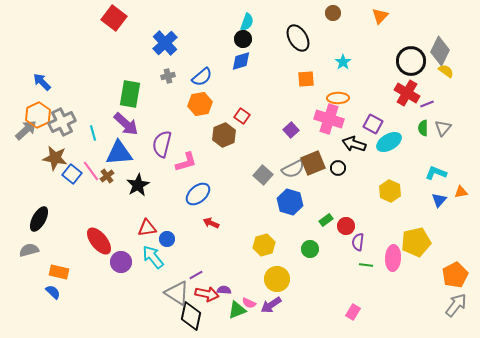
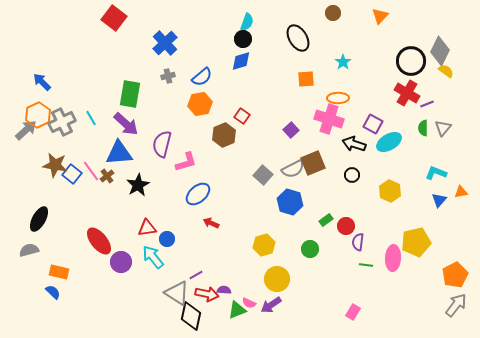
cyan line at (93, 133): moved 2 px left, 15 px up; rotated 14 degrees counterclockwise
brown star at (55, 158): moved 7 px down
black circle at (338, 168): moved 14 px right, 7 px down
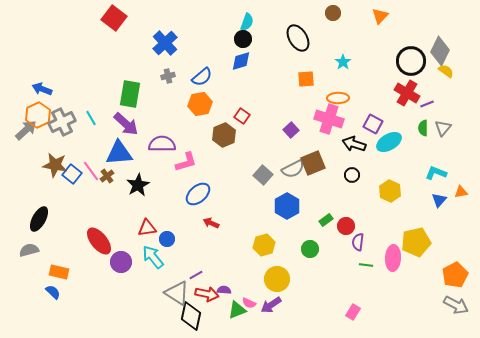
blue arrow at (42, 82): moved 7 px down; rotated 24 degrees counterclockwise
purple semicircle at (162, 144): rotated 76 degrees clockwise
blue hexagon at (290, 202): moved 3 px left, 4 px down; rotated 15 degrees clockwise
gray arrow at (456, 305): rotated 80 degrees clockwise
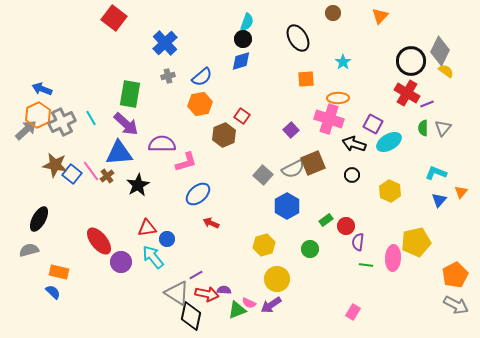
orange triangle at (461, 192): rotated 40 degrees counterclockwise
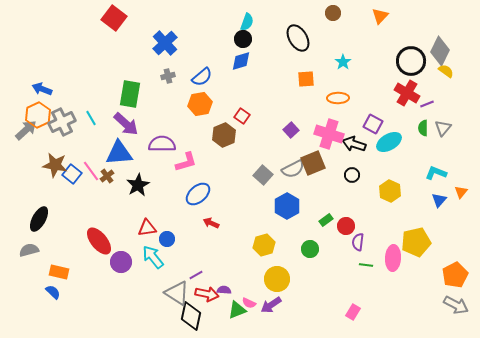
pink cross at (329, 119): moved 15 px down
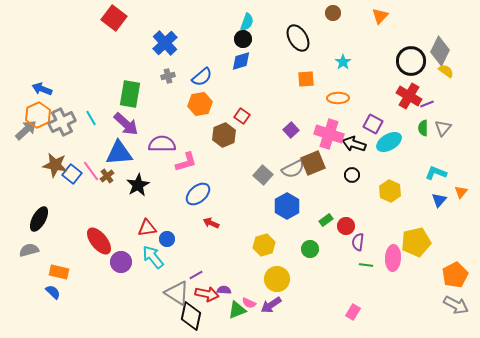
red cross at (407, 93): moved 2 px right, 3 px down
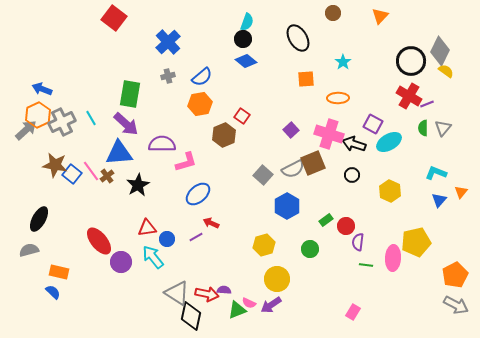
blue cross at (165, 43): moved 3 px right, 1 px up
blue diamond at (241, 61): moved 5 px right; rotated 55 degrees clockwise
purple line at (196, 275): moved 38 px up
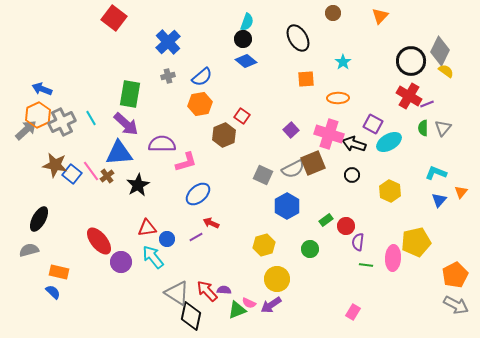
gray square at (263, 175): rotated 18 degrees counterclockwise
red arrow at (207, 294): moved 3 px up; rotated 145 degrees counterclockwise
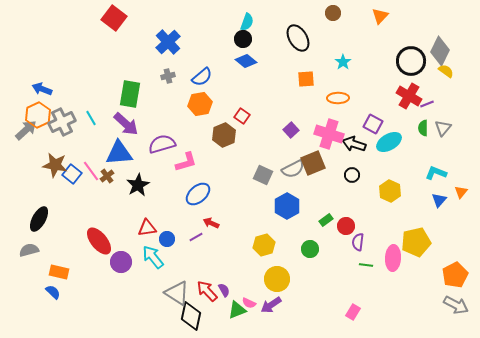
purple semicircle at (162, 144): rotated 16 degrees counterclockwise
purple semicircle at (224, 290): rotated 56 degrees clockwise
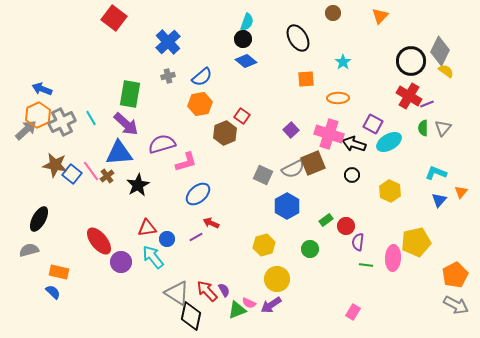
brown hexagon at (224, 135): moved 1 px right, 2 px up
